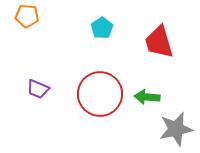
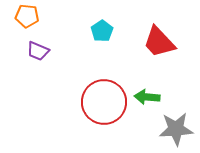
cyan pentagon: moved 3 px down
red trapezoid: rotated 27 degrees counterclockwise
purple trapezoid: moved 38 px up
red circle: moved 4 px right, 8 px down
gray star: rotated 8 degrees clockwise
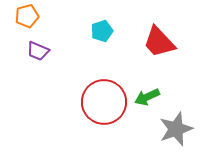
orange pentagon: rotated 20 degrees counterclockwise
cyan pentagon: rotated 15 degrees clockwise
green arrow: rotated 30 degrees counterclockwise
gray star: rotated 16 degrees counterclockwise
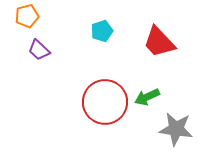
purple trapezoid: moved 1 px right, 1 px up; rotated 20 degrees clockwise
red circle: moved 1 px right
gray star: rotated 28 degrees clockwise
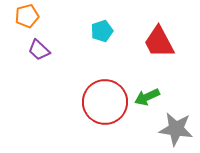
red trapezoid: rotated 15 degrees clockwise
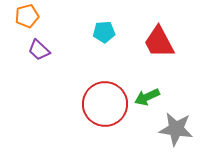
cyan pentagon: moved 2 px right, 1 px down; rotated 15 degrees clockwise
red circle: moved 2 px down
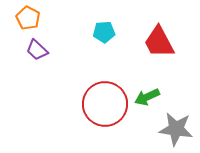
orange pentagon: moved 1 px right, 2 px down; rotated 30 degrees counterclockwise
purple trapezoid: moved 2 px left
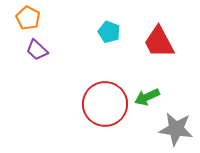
cyan pentagon: moved 5 px right; rotated 25 degrees clockwise
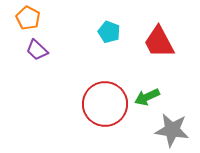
gray star: moved 4 px left, 1 px down
